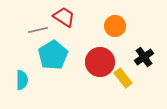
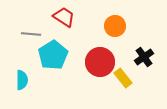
gray line: moved 7 px left, 4 px down; rotated 18 degrees clockwise
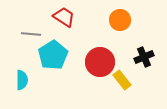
orange circle: moved 5 px right, 6 px up
black cross: rotated 12 degrees clockwise
yellow rectangle: moved 1 px left, 2 px down
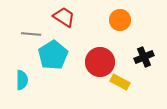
yellow rectangle: moved 2 px left, 2 px down; rotated 24 degrees counterclockwise
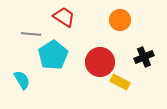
cyan semicircle: rotated 30 degrees counterclockwise
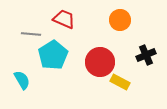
red trapezoid: moved 2 px down; rotated 10 degrees counterclockwise
black cross: moved 2 px right, 2 px up
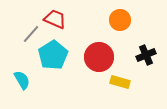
red trapezoid: moved 9 px left
gray line: rotated 54 degrees counterclockwise
red circle: moved 1 px left, 5 px up
yellow rectangle: rotated 12 degrees counterclockwise
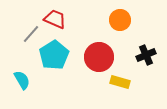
cyan pentagon: moved 1 px right
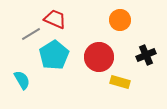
gray line: rotated 18 degrees clockwise
